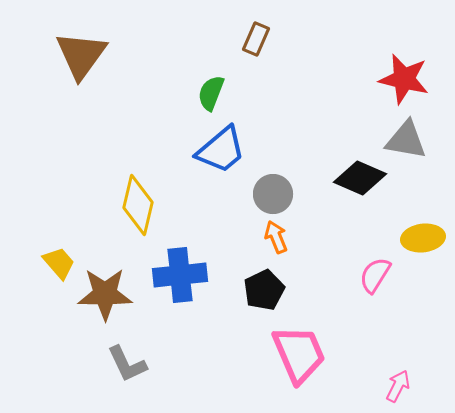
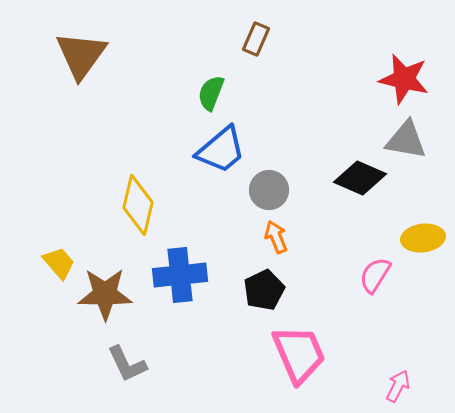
gray circle: moved 4 px left, 4 px up
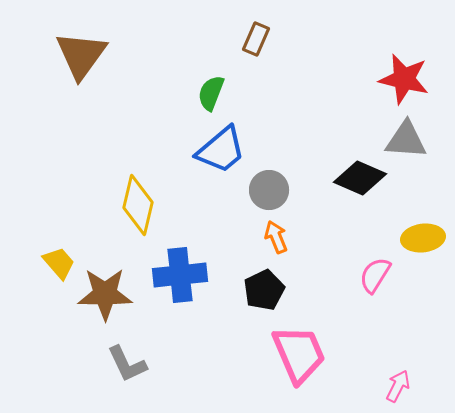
gray triangle: rotated 6 degrees counterclockwise
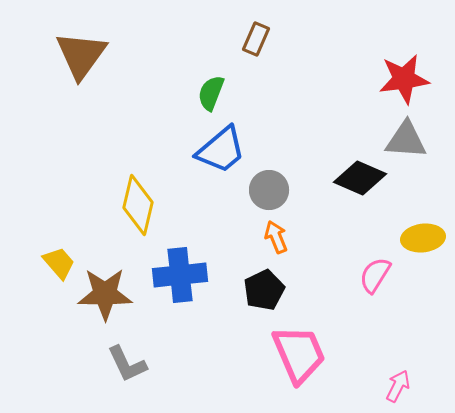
red star: rotated 21 degrees counterclockwise
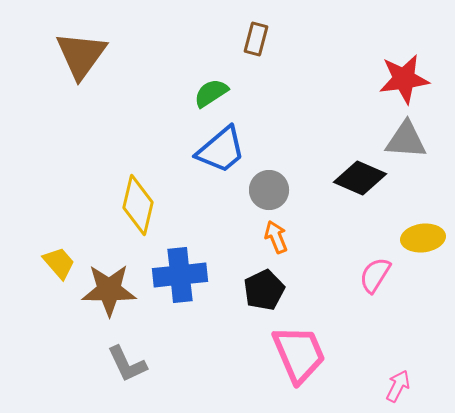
brown rectangle: rotated 8 degrees counterclockwise
green semicircle: rotated 36 degrees clockwise
brown star: moved 4 px right, 4 px up
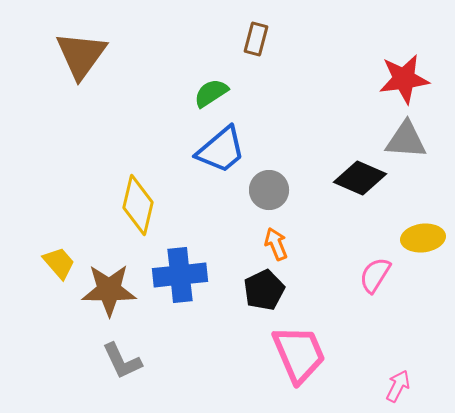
orange arrow: moved 7 px down
gray L-shape: moved 5 px left, 3 px up
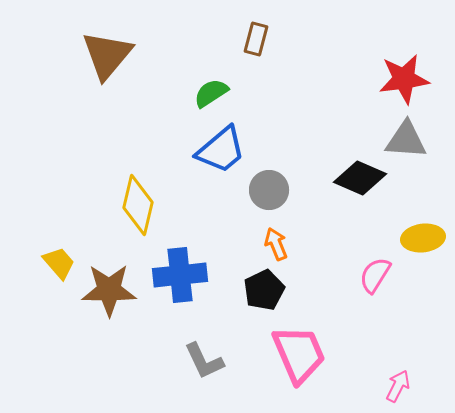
brown triangle: moved 26 px right; rotated 4 degrees clockwise
gray L-shape: moved 82 px right
